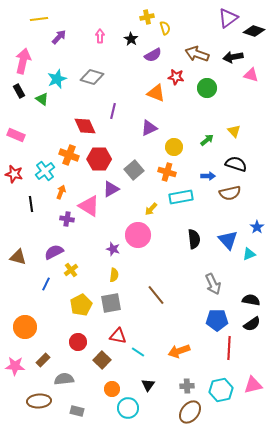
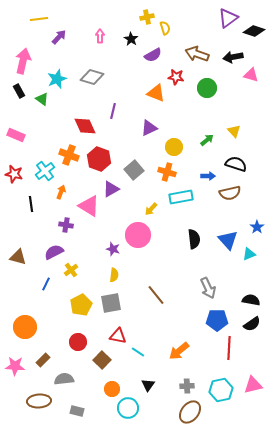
red hexagon at (99, 159): rotated 20 degrees clockwise
purple cross at (67, 219): moved 1 px left, 6 px down
gray arrow at (213, 284): moved 5 px left, 4 px down
orange arrow at (179, 351): rotated 20 degrees counterclockwise
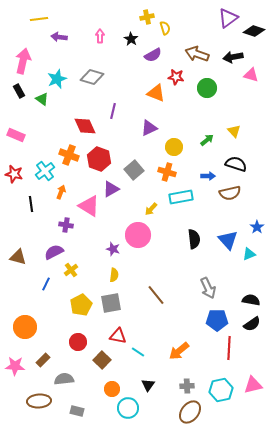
purple arrow at (59, 37): rotated 126 degrees counterclockwise
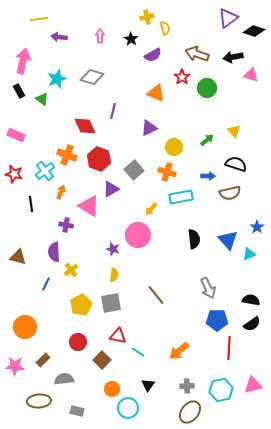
red star at (176, 77): moved 6 px right; rotated 28 degrees clockwise
orange cross at (69, 155): moved 2 px left
purple semicircle at (54, 252): rotated 66 degrees counterclockwise
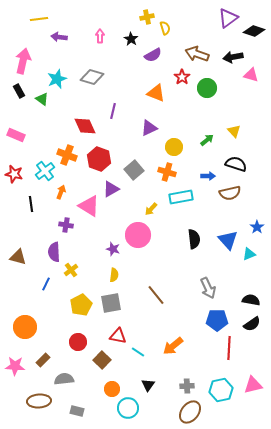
orange arrow at (179, 351): moved 6 px left, 5 px up
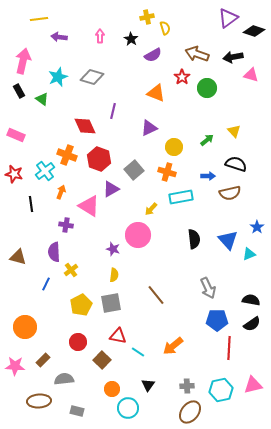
cyan star at (57, 79): moved 1 px right, 2 px up
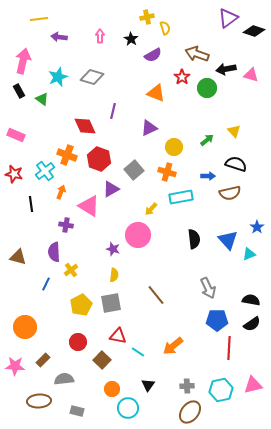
black arrow at (233, 57): moved 7 px left, 12 px down
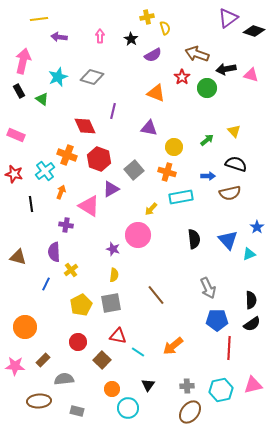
purple triangle at (149, 128): rotated 36 degrees clockwise
black semicircle at (251, 300): rotated 78 degrees clockwise
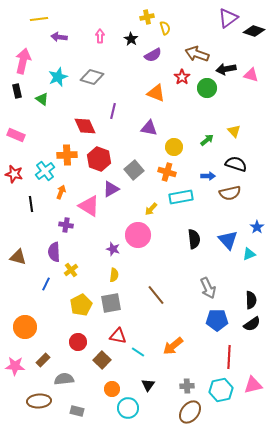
black rectangle at (19, 91): moved 2 px left; rotated 16 degrees clockwise
orange cross at (67, 155): rotated 24 degrees counterclockwise
red line at (229, 348): moved 9 px down
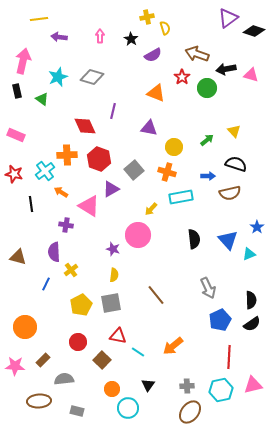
orange arrow at (61, 192): rotated 80 degrees counterclockwise
blue pentagon at (217, 320): moved 3 px right; rotated 25 degrees counterclockwise
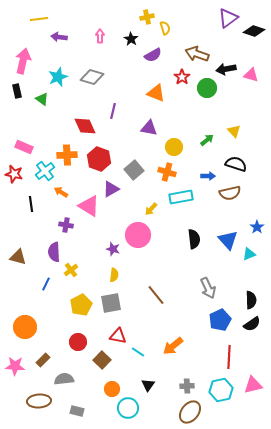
pink rectangle at (16, 135): moved 8 px right, 12 px down
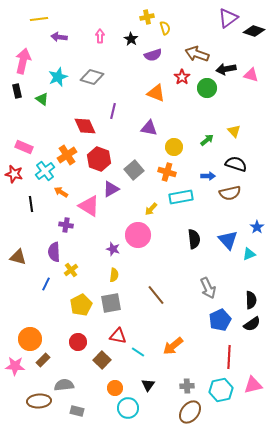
purple semicircle at (153, 55): rotated 12 degrees clockwise
orange cross at (67, 155): rotated 30 degrees counterclockwise
orange circle at (25, 327): moved 5 px right, 12 px down
gray semicircle at (64, 379): moved 6 px down
orange circle at (112, 389): moved 3 px right, 1 px up
